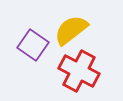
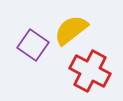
red cross: moved 11 px right
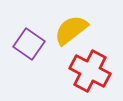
purple square: moved 4 px left, 1 px up
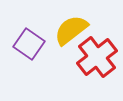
red cross: moved 7 px right, 14 px up; rotated 24 degrees clockwise
